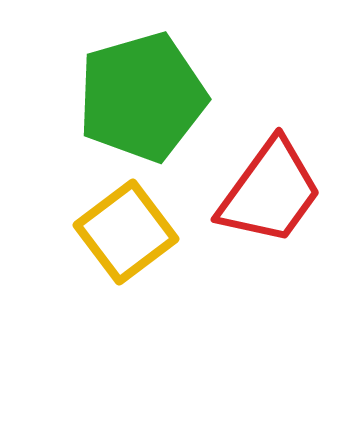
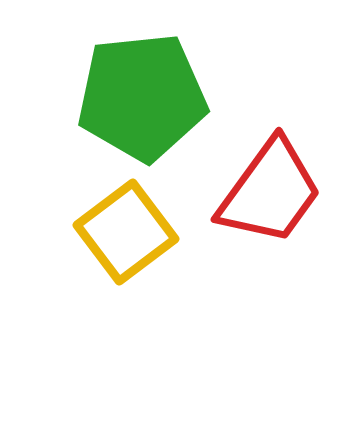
green pentagon: rotated 10 degrees clockwise
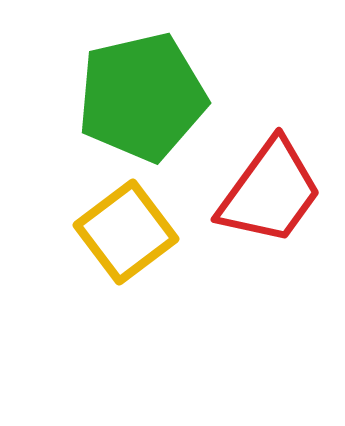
green pentagon: rotated 7 degrees counterclockwise
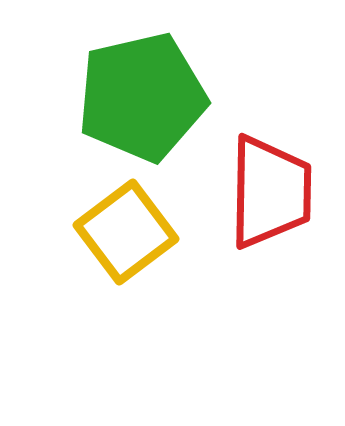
red trapezoid: rotated 35 degrees counterclockwise
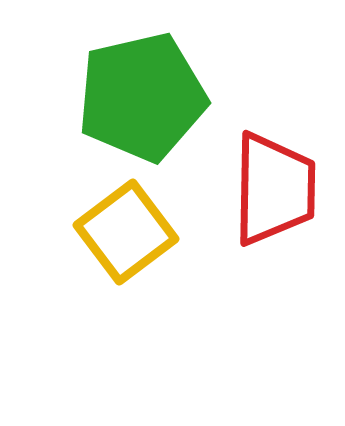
red trapezoid: moved 4 px right, 3 px up
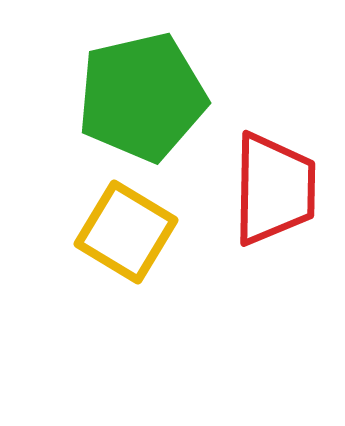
yellow square: rotated 22 degrees counterclockwise
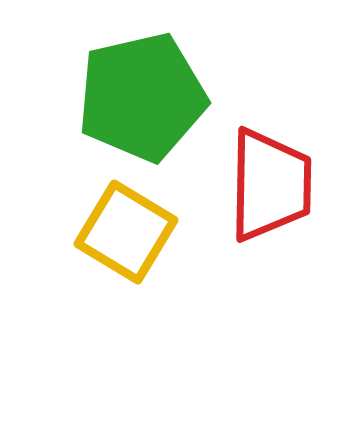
red trapezoid: moved 4 px left, 4 px up
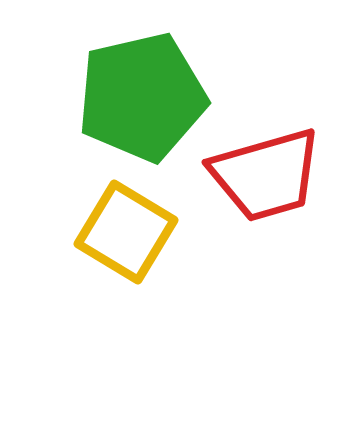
red trapezoid: moved 4 px left, 10 px up; rotated 73 degrees clockwise
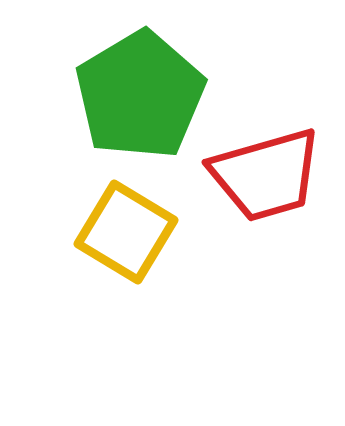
green pentagon: moved 2 px left, 2 px up; rotated 18 degrees counterclockwise
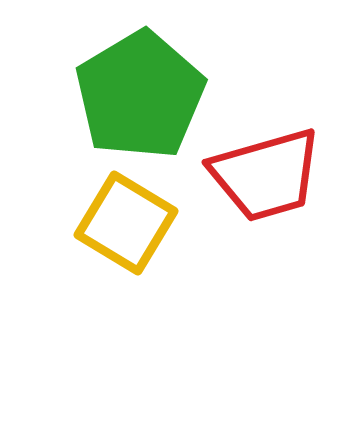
yellow square: moved 9 px up
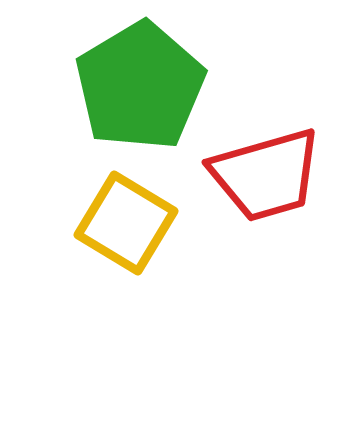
green pentagon: moved 9 px up
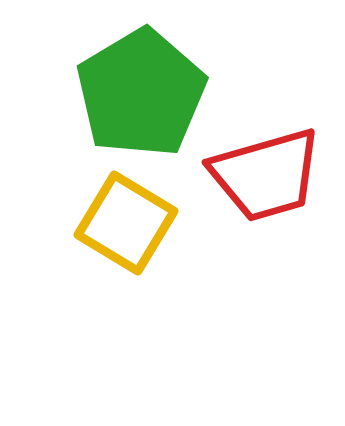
green pentagon: moved 1 px right, 7 px down
